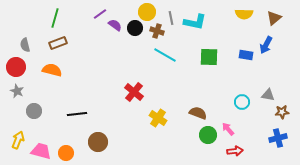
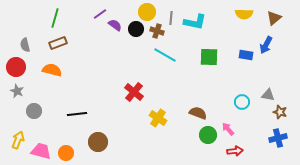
gray line: rotated 16 degrees clockwise
black circle: moved 1 px right, 1 px down
brown star: moved 2 px left; rotated 24 degrees clockwise
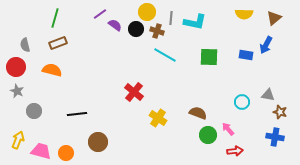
blue cross: moved 3 px left, 1 px up; rotated 24 degrees clockwise
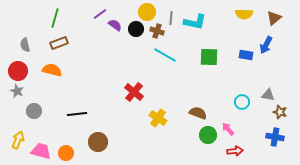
brown rectangle: moved 1 px right
red circle: moved 2 px right, 4 px down
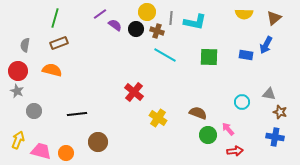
gray semicircle: rotated 24 degrees clockwise
gray triangle: moved 1 px right, 1 px up
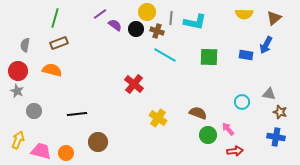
red cross: moved 8 px up
blue cross: moved 1 px right
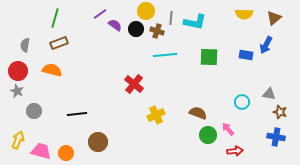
yellow circle: moved 1 px left, 1 px up
cyan line: rotated 35 degrees counterclockwise
yellow cross: moved 2 px left, 3 px up; rotated 30 degrees clockwise
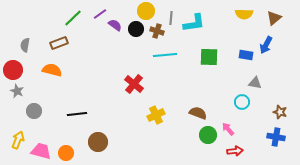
green line: moved 18 px right; rotated 30 degrees clockwise
cyan L-shape: moved 1 px left, 1 px down; rotated 20 degrees counterclockwise
red circle: moved 5 px left, 1 px up
gray triangle: moved 14 px left, 11 px up
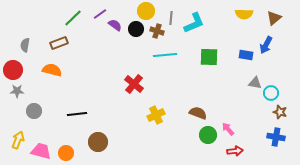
cyan L-shape: rotated 15 degrees counterclockwise
gray star: rotated 24 degrees counterclockwise
cyan circle: moved 29 px right, 9 px up
